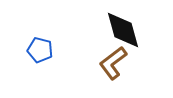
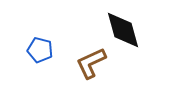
brown L-shape: moved 22 px left; rotated 12 degrees clockwise
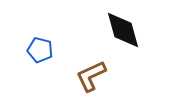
brown L-shape: moved 13 px down
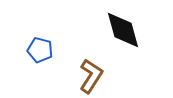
brown L-shape: rotated 148 degrees clockwise
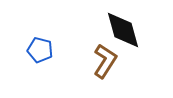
brown L-shape: moved 14 px right, 15 px up
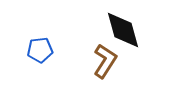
blue pentagon: rotated 20 degrees counterclockwise
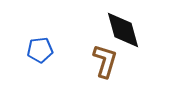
brown L-shape: rotated 16 degrees counterclockwise
